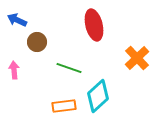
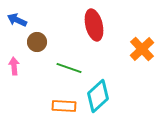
orange cross: moved 5 px right, 9 px up
pink arrow: moved 4 px up
orange rectangle: rotated 10 degrees clockwise
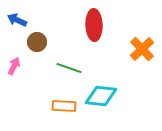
red ellipse: rotated 12 degrees clockwise
pink arrow: rotated 30 degrees clockwise
cyan diamond: moved 3 px right; rotated 48 degrees clockwise
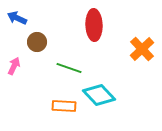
blue arrow: moved 2 px up
cyan diamond: moved 2 px left, 1 px up; rotated 40 degrees clockwise
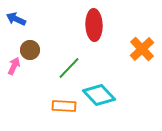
blue arrow: moved 1 px left, 1 px down
brown circle: moved 7 px left, 8 px down
green line: rotated 65 degrees counterclockwise
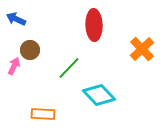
orange rectangle: moved 21 px left, 8 px down
